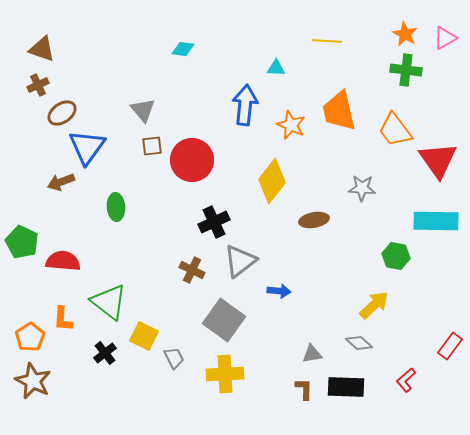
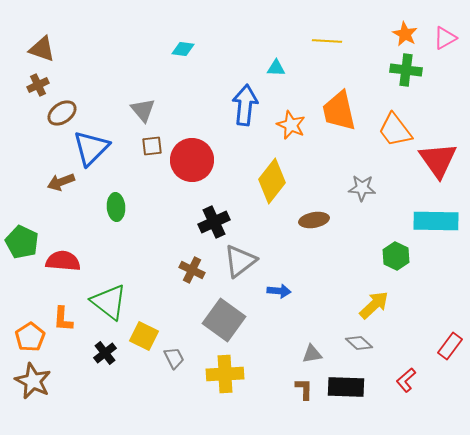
blue triangle at (87, 147): moved 4 px right, 1 px down; rotated 9 degrees clockwise
green hexagon at (396, 256): rotated 16 degrees clockwise
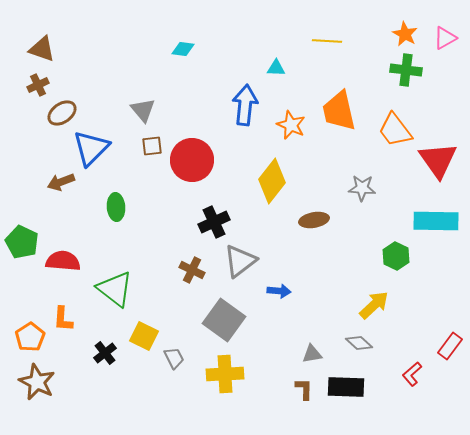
green triangle at (109, 302): moved 6 px right, 13 px up
red L-shape at (406, 380): moved 6 px right, 6 px up
brown star at (33, 381): moved 4 px right, 1 px down
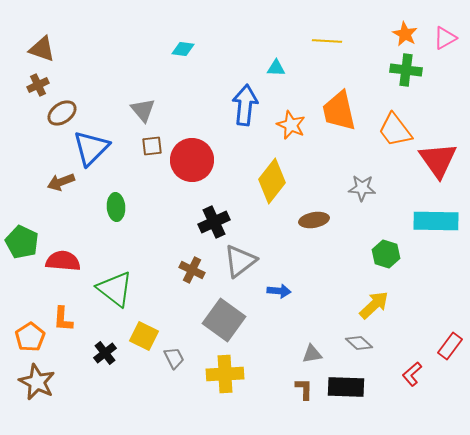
green hexagon at (396, 256): moved 10 px left, 2 px up; rotated 8 degrees counterclockwise
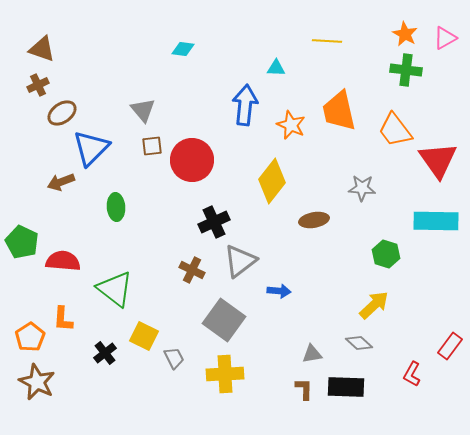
red L-shape at (412, 374): rotated 20 degrees counterclockwise
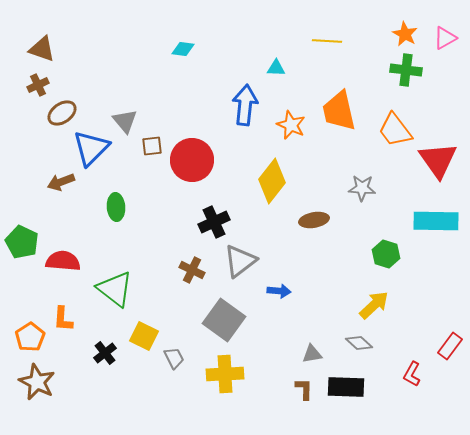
gray triangle at (143, 110): moved 18 px left, 11 px down
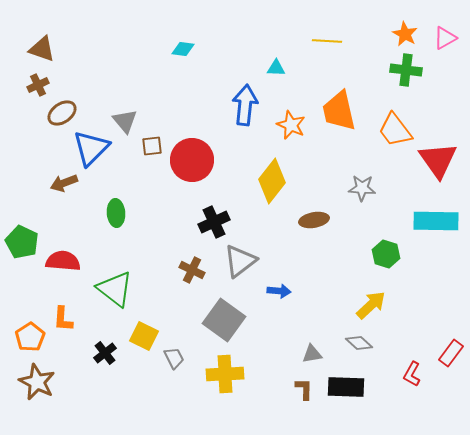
brown arrow at (61, 182): moved 3 px right, 1 px down
green ellipse at (116, 207): moved 6 px down
yellow arrow at (374, 305): moved 3 px left
red rectangle at (450, 346): moved 1 px right, 7 px down
